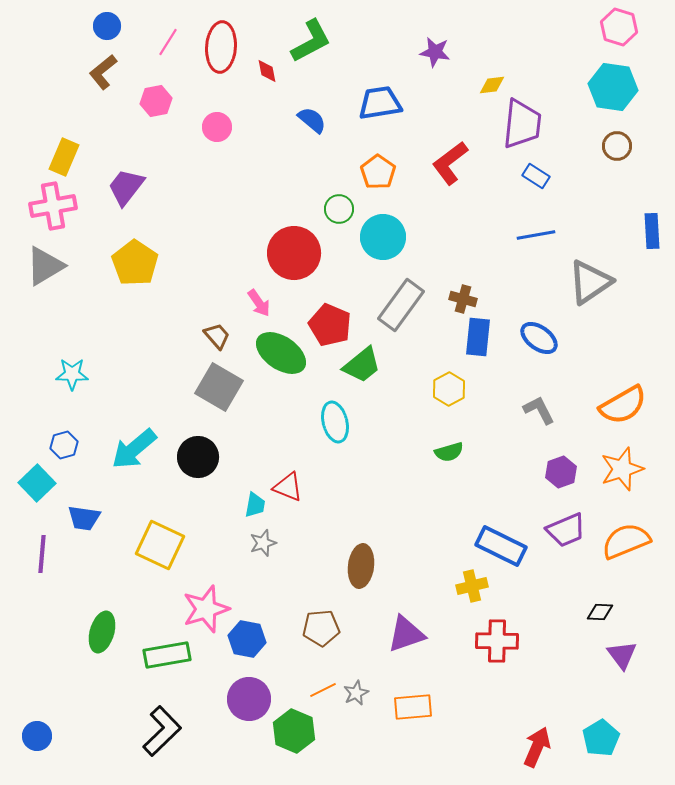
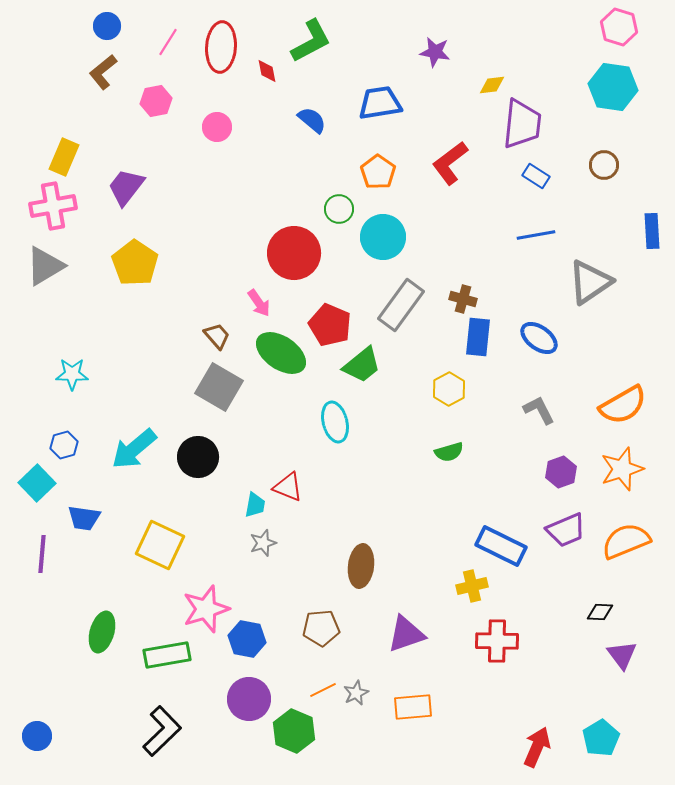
brown circle at (617, 146): moved 13 px left, 19 px down
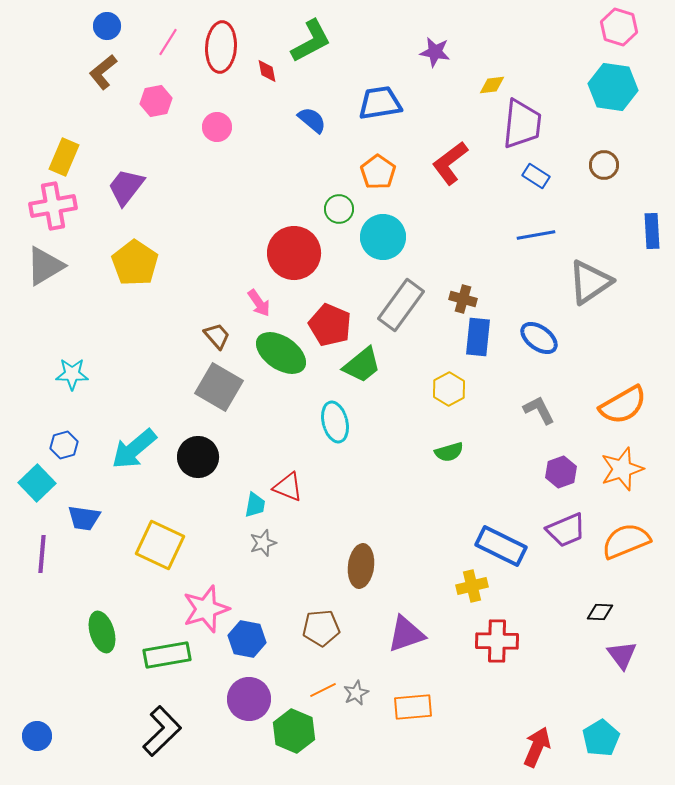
green ellipse at (102, 632): rotated 33 degrees counterclockwise
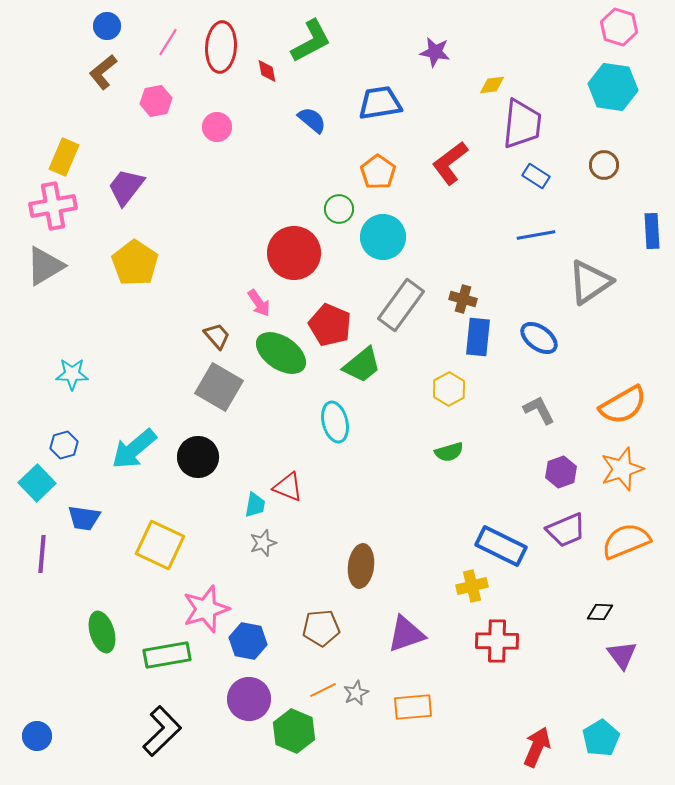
blue hexagon at (247, 639): moved 1 px right, 2 px down
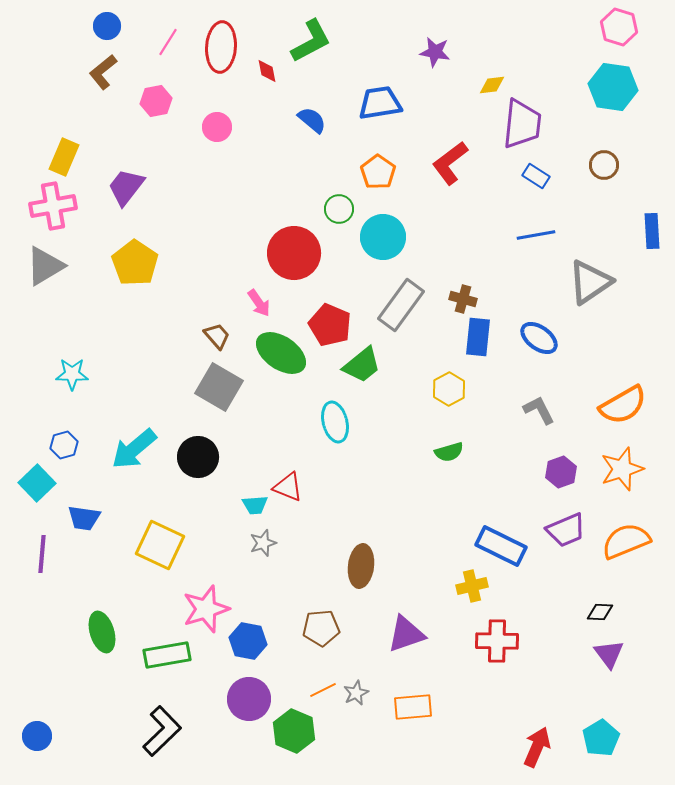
cyan trapezoid at (255, 505): rotated 76 degrees clockwise
purple triangle at (622, 655): moved 13 px left, 1 px up
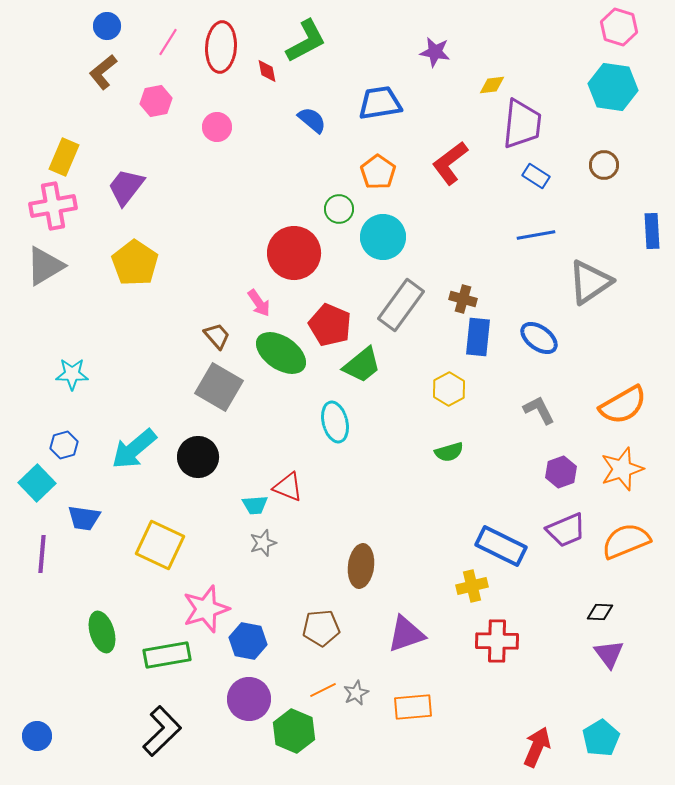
green L-shape at (311, 41): moved 5 px left
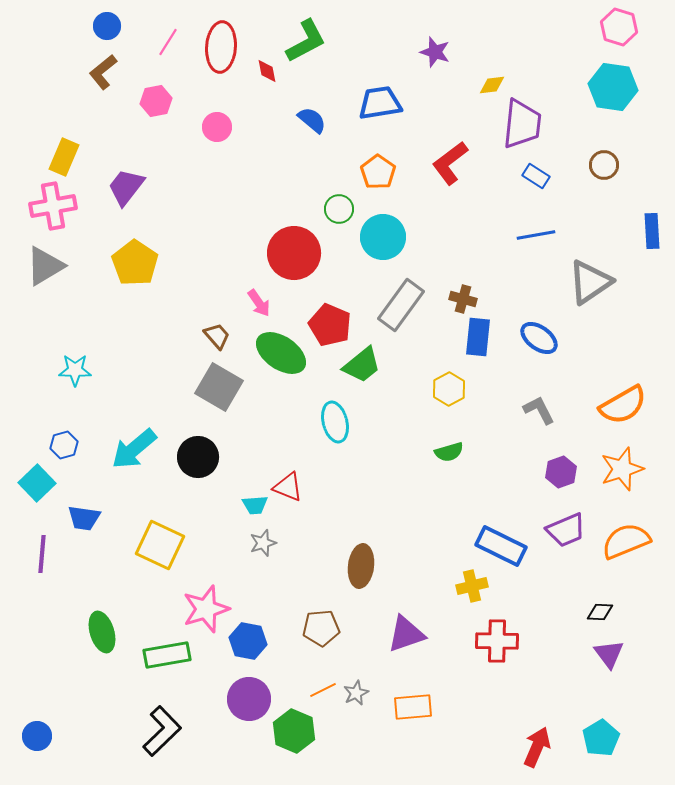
purple star at (435, 52): rotated 8 degrees clockwise
cyan star at (72, 374): moved 3 px right, 4 px up
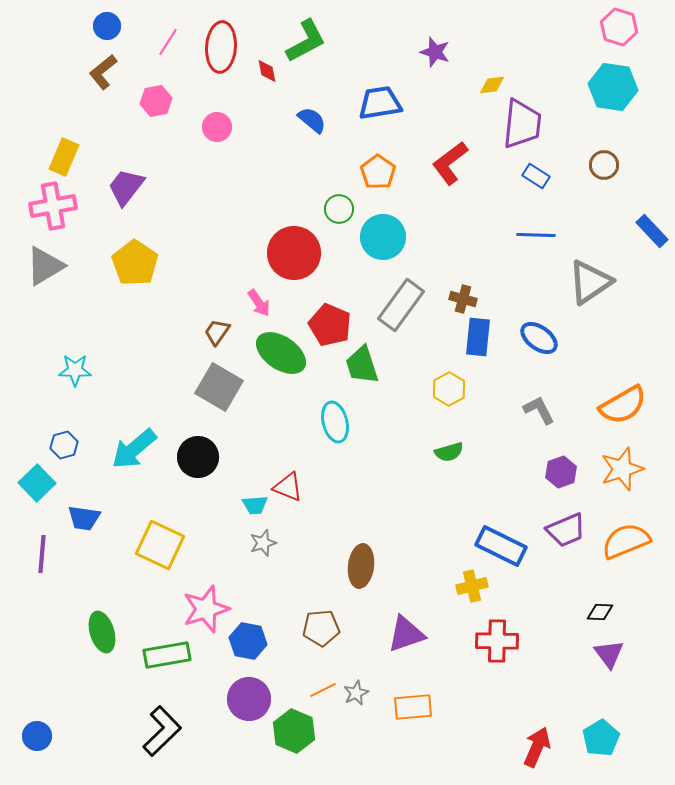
blue rectangle at (652, 231): rotated 40 degrees counterclockwise
blue line at (536, 235): rotated 12 degrees clockwise
brown trapezoid at (217, 336): moved 4 px up; rotated 104 degrees counterclockwise
green trapezoid at (362, 365): rotated 111 degrees clockwise
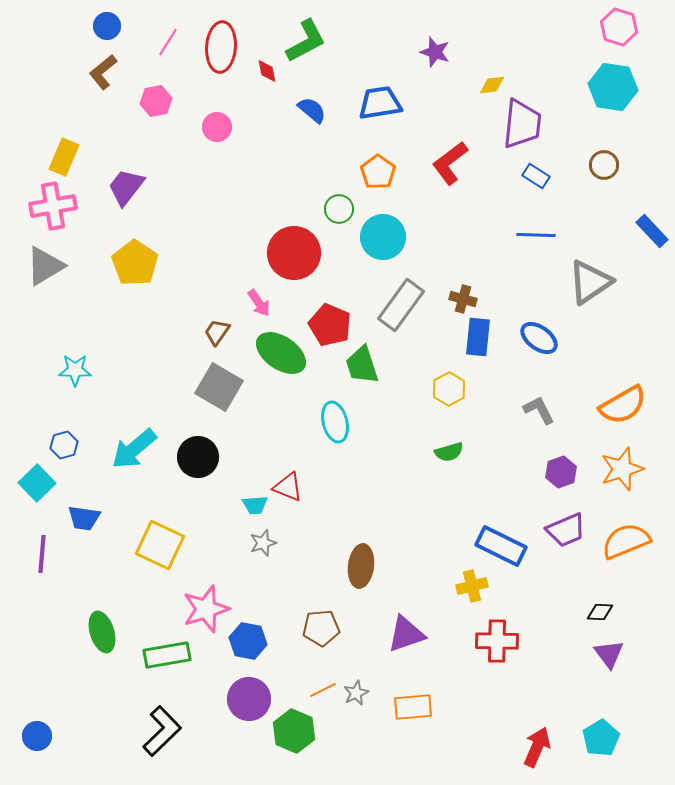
blue semicircle at (312, 120): moved 10 px up
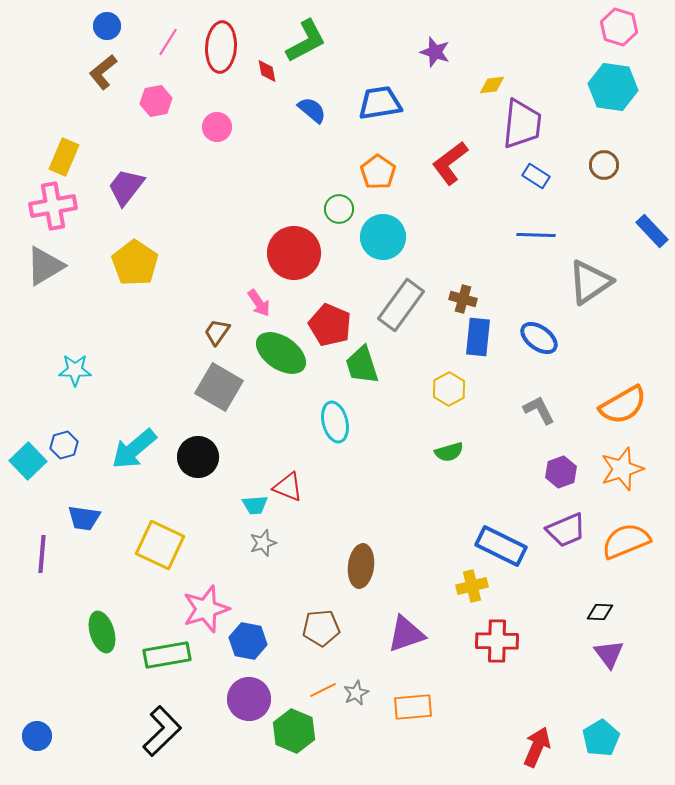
cyan square at (37, 483): moved 9 px left, 22 px up
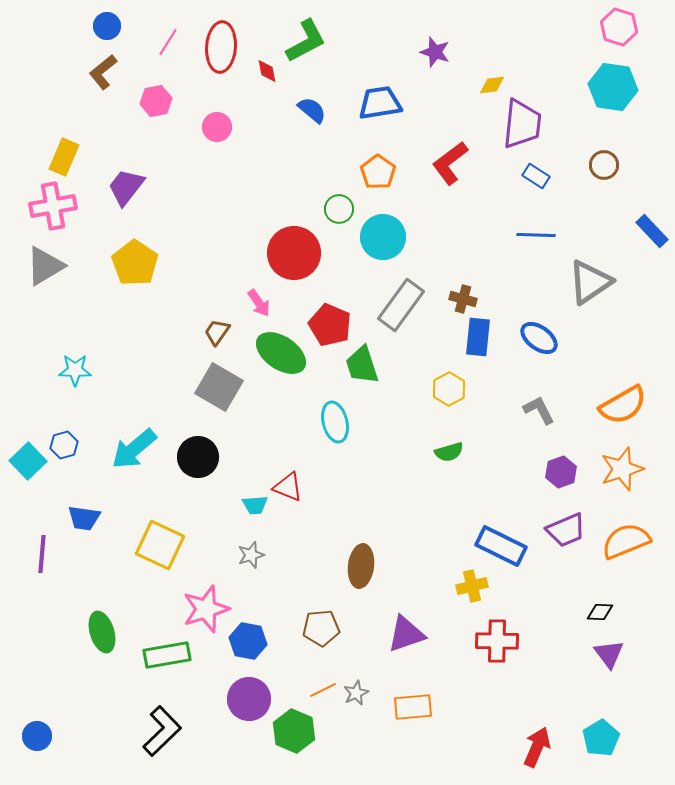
gray star at (263, 543): moved 12 px left, 12 px down
